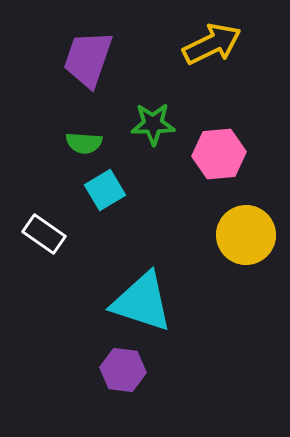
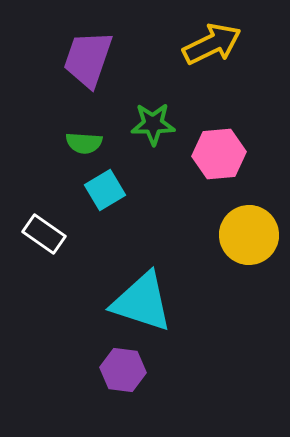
yellow circle: moved 3 px right
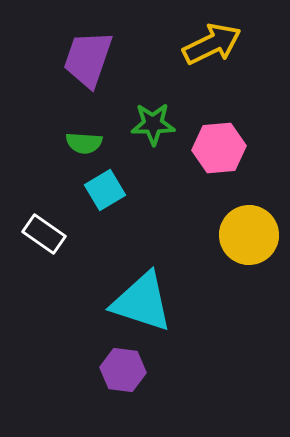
pink hexagon: moved 6 px up
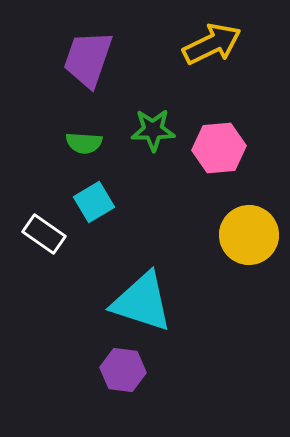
green star: moved 6 px down
cyan square: moved 11 px left, 12 px down
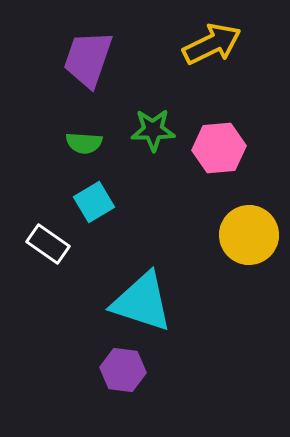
white rectangle: moved 4 px right, 10 px down
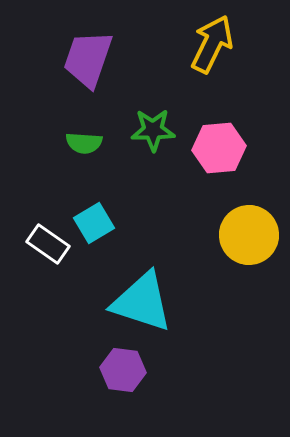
yellow arrow: rotated 38 degrees counterclockwise
cyan square: moved 21 px down
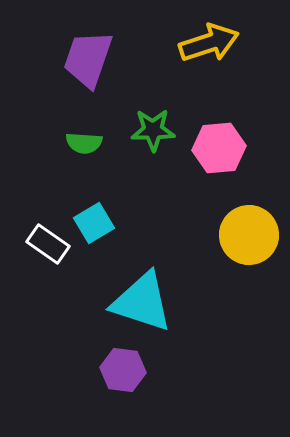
yellow arrow: moved 3 px left, 1 px up; rotated 46 degrees clockwise
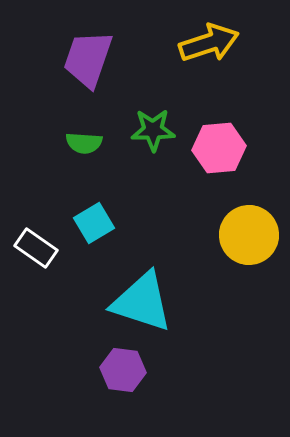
white rectangle: moved 12 px left, 4 px down
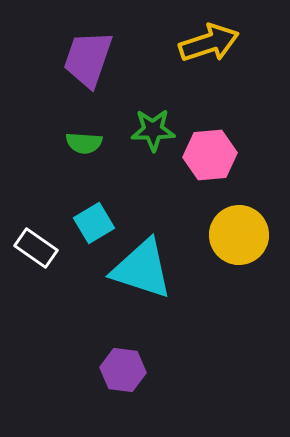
pink hexagon: moved 9 px left, 7 px down
yellow circle: moved 10 px left
cyan triangle: moved 33 px up
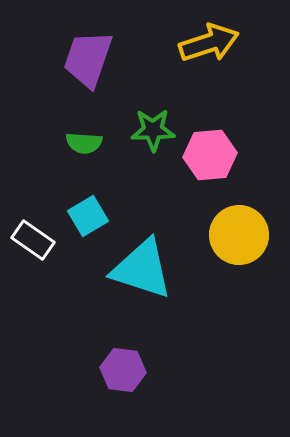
cyan square: moved 6 px left, 7 px up
white rectangle: moved 3 px left, 8 px up
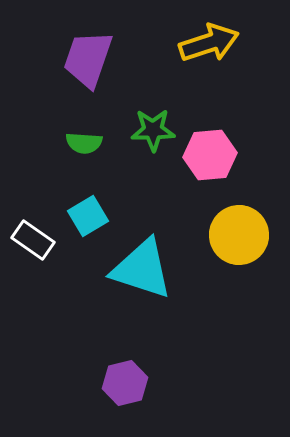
purple hexagon: moved 2 px right, 13 px down; rotated 21 degrees counterclockwise
